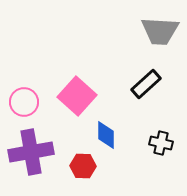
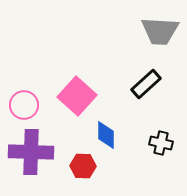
pink circle: moved 3 px down
purple cross: rotated 12 degrees clockwise
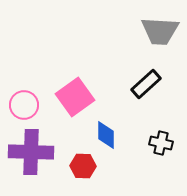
pink square: moved 2 px left, 1 px down; rotated 12 degrees clockwise
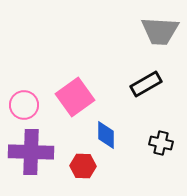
black rectangle: rotated 12 degrees clockwise
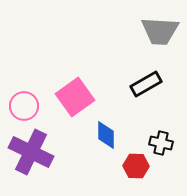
pink circle: moved 1 px down
purple cross: rotated 24 degrees clockwise
red hexagon: moved 53 px right
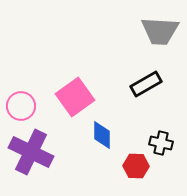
pink circle: moved 3 px left
blue diamond: moved 4 px left
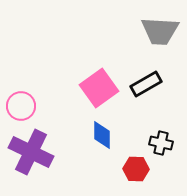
pink square: moved 24 px right, 9 px up
red hexagon: moved 3 px down
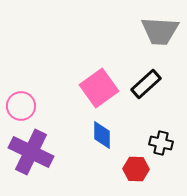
black rectangle: rotated 12 degrees counterclockwise
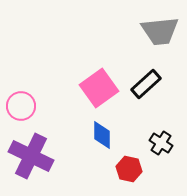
gray trapezoid: rotated 9 degrees counterclockwise
black cross: rotated 20 degrees clockwise
purple cross: moved 4 px down
red hexagon: moved 7 px left; rotated 10 degrees clockwise
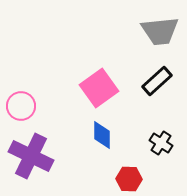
black rectangle: moved 11 px right, 3 px up
red hexagon: moved 10 px down; rotated 10 degrees counterclockwise
